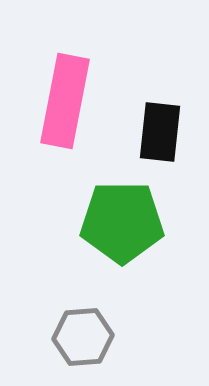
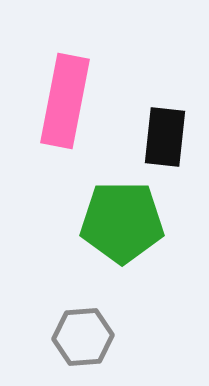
black rectangle: moved 5 px right, 5 px down
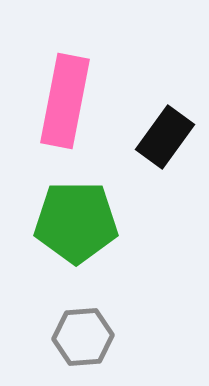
black rectangle: rotated 30 degrees clockwise
green pentagon: moved 46 px left
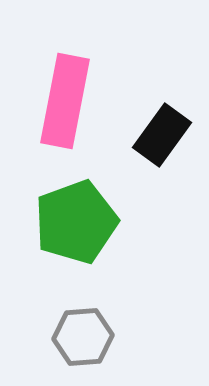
black rectangle: moved 3 px left, 2 px up
green pentagon: rotated 20 degrees counterclockwise
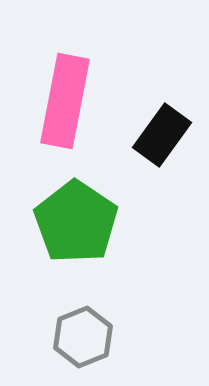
green pentagon: rotated 18 degrees counterclockwise
gray hexagon: rotated 18 degrees counterclockwise
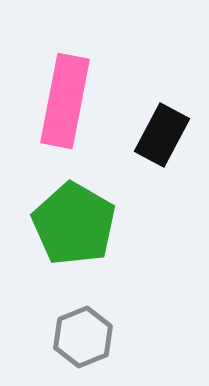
black rectangle: rotated 8 degrees counterclockwise
green pentagon: moved 2 px left, 2 px down; rotated 4 degrees counterclockwise
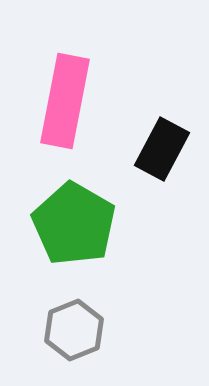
black rectangle: moved 14 px down
gray hexagon: moved 9 px left, 7 px up
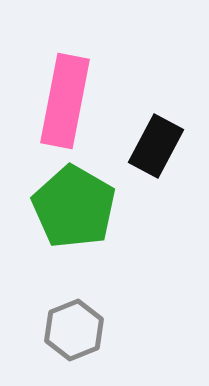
black rectangle: moved 6 px left, 3 px up
green pentagon: moved 17 px up
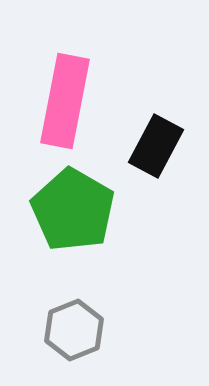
green pentagon: moved 1 px left, 3 px down
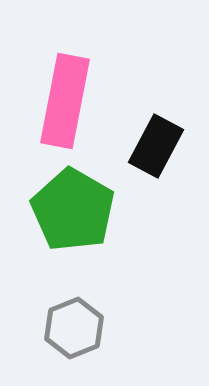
gray hexagon: moved 2 px up
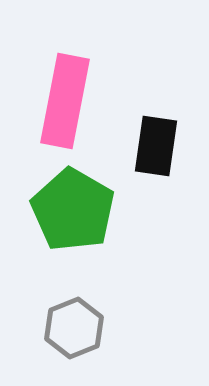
black rectangle: rotated 20 degrees counterclockwise
